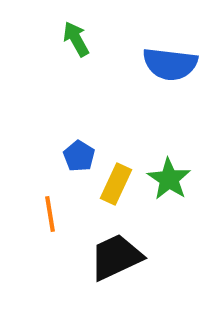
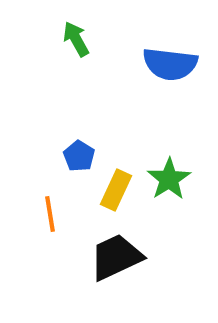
green star: rotated 6 degrees clockwise
yellow rectangle: moved 6 px down
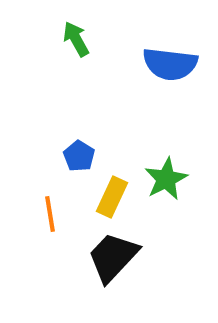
green star: moved 3 px left; rotated 6 degrees clockwise
yellow rectangle: moved 4 px left, 7 px down
black trapezoid: moved 3 px left; rotated 22 degrees counterclockwise
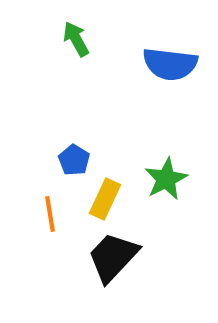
blue pentagon: moved 5 px left, 4 px down
yellow rectangle: moved 7 px left, 2 px down
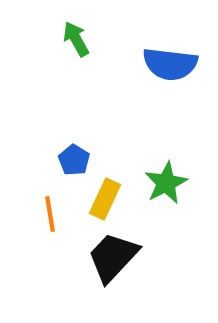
green star: moved 4 px down
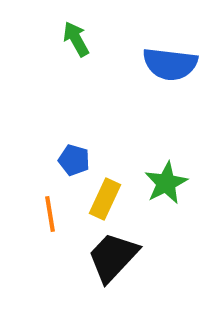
blue pentagon: rotated 16 degrees counterclockwise
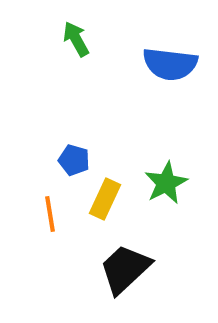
black trapezoid: moved 12 px right, 12 px down; rotated 4 degrees clockwise
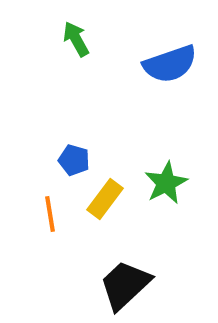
blue semicircle: rotated 26 degrees counterclockwise
yellow rectangle: rotated 12 degrees clockwise
black trapezoid: moved 16 px down
